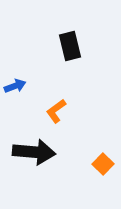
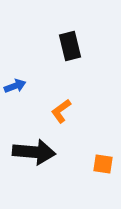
orange L-shape: moved 5 px right
orange square: rotated 35 degrees counterclockwise
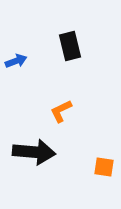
blue arrow: moved 1 px right, 25 px up
orange L-shape: rotated 10 degrees clockwise
orange square: moved 1 px right, 3 px down
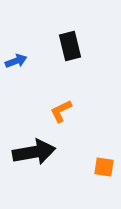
black arrow: rotated 15 degrees counterclockwise
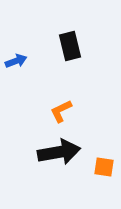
black arrow: moved 25 px right
